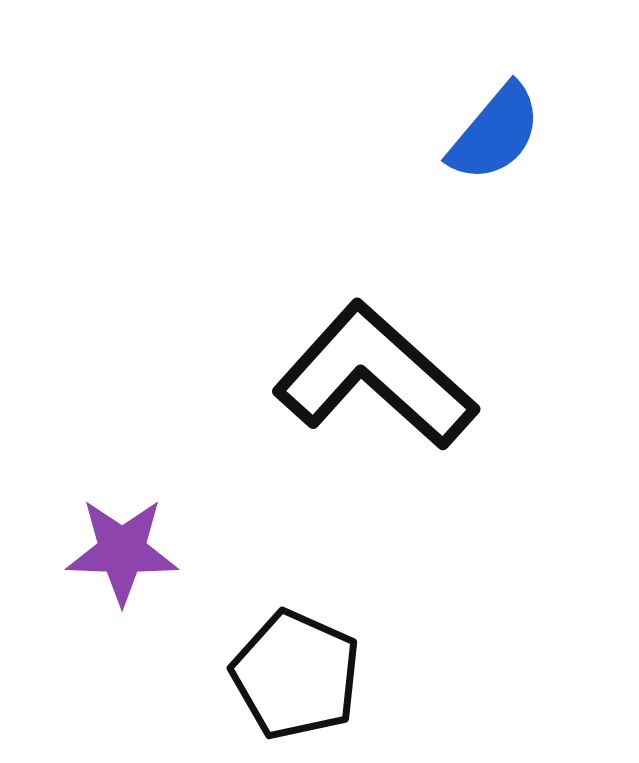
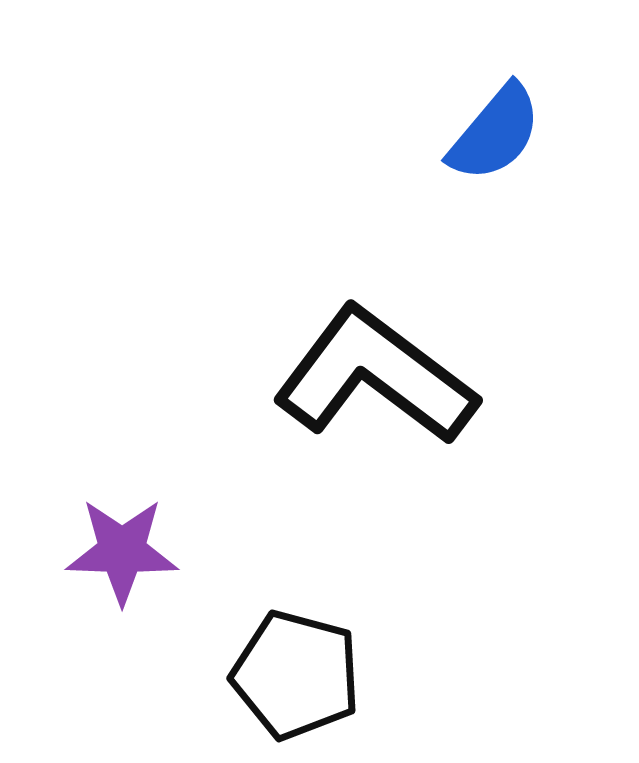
black L-shape: rotated 5 degrees counterclockwise
black pentagon: rotated 9 degrees counterclockwise
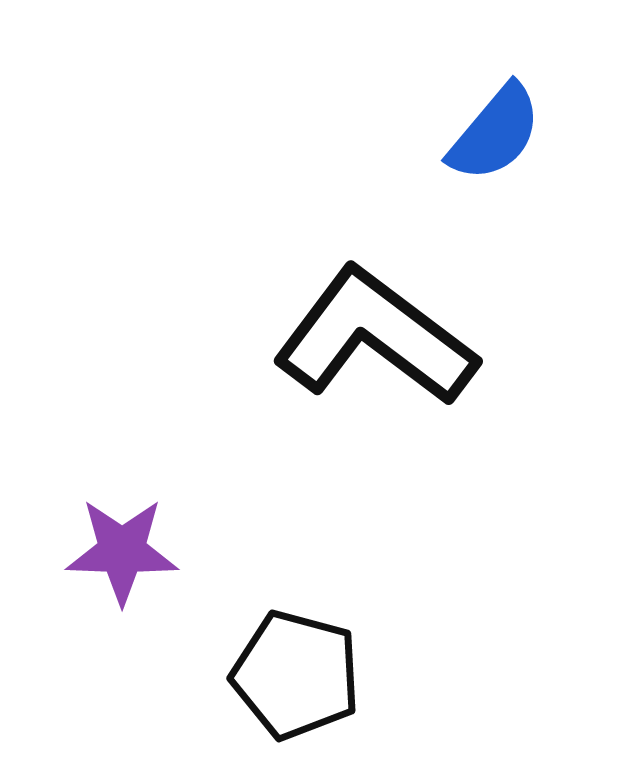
black L-shape: moved 39 px up
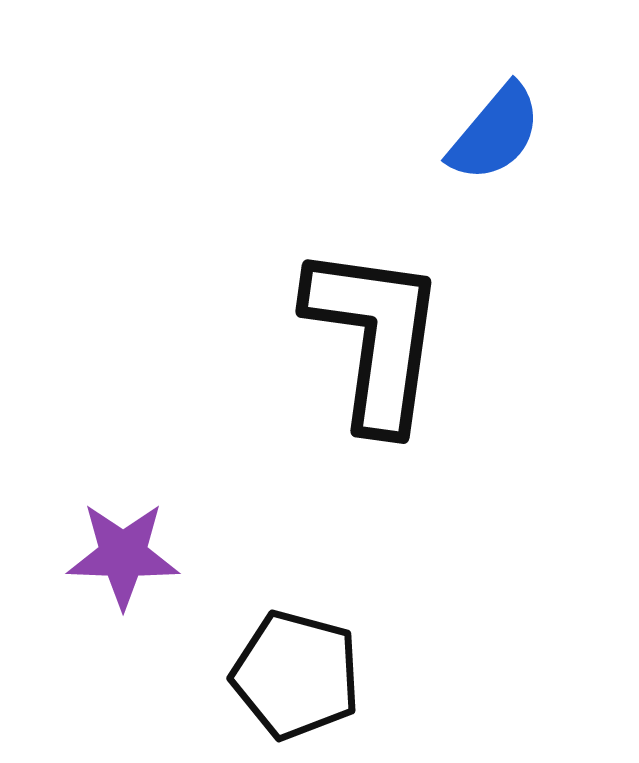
black L-shape: rotated 61 degrees clockwise
purple star: moved 1 px right, 4 px down
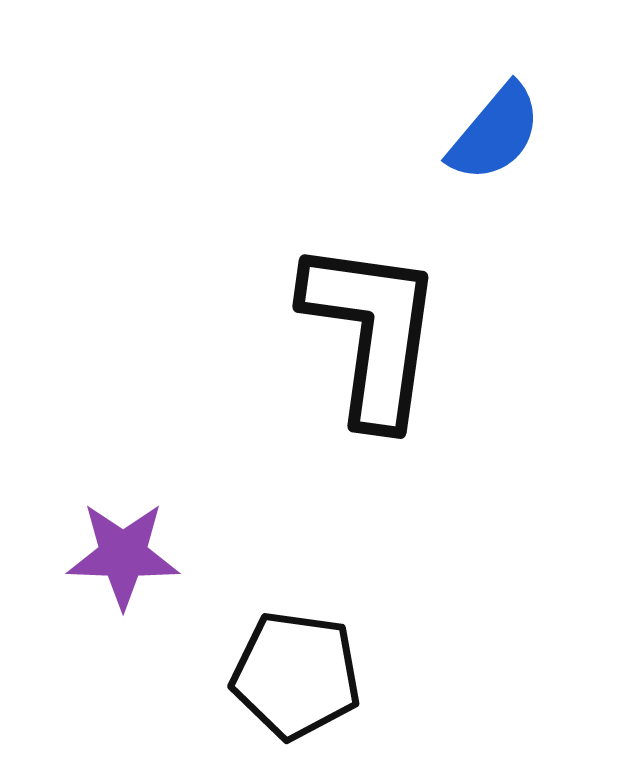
black L-shape: moved 3 px left, 5 px up
black pentagon: rotated 7 degrees counterclockwise
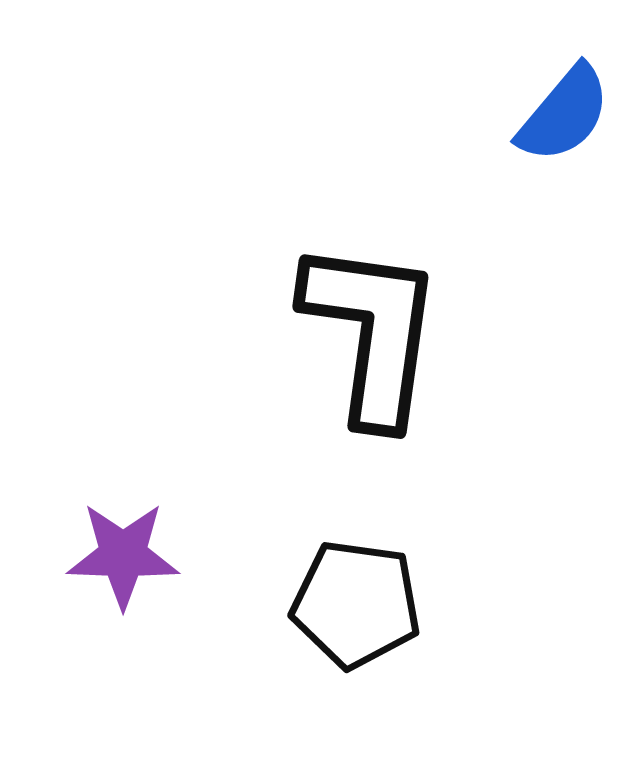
blue semicircle: moved 69 px right, 19 px up
black pentagon: moved 60 px right, 71 px up
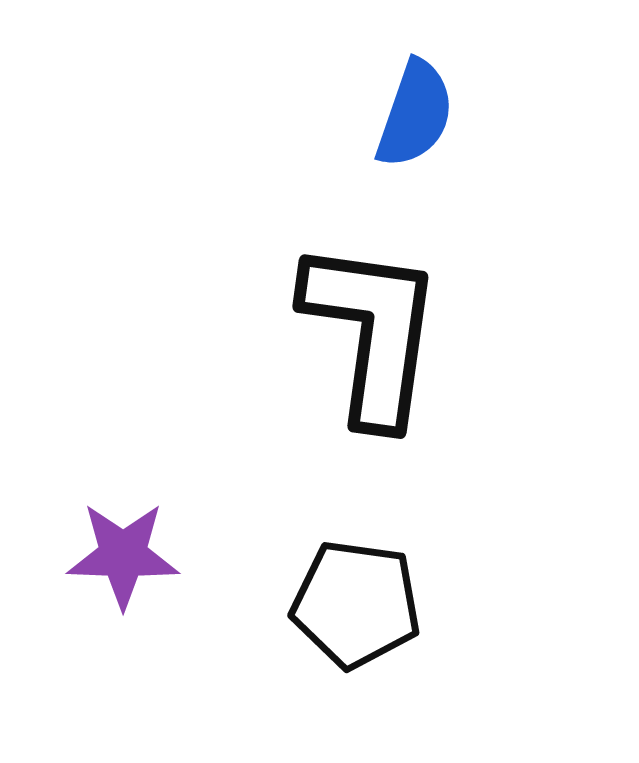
blue semicircle: moved 149 px left; rotated 21 degrees counterclockwise
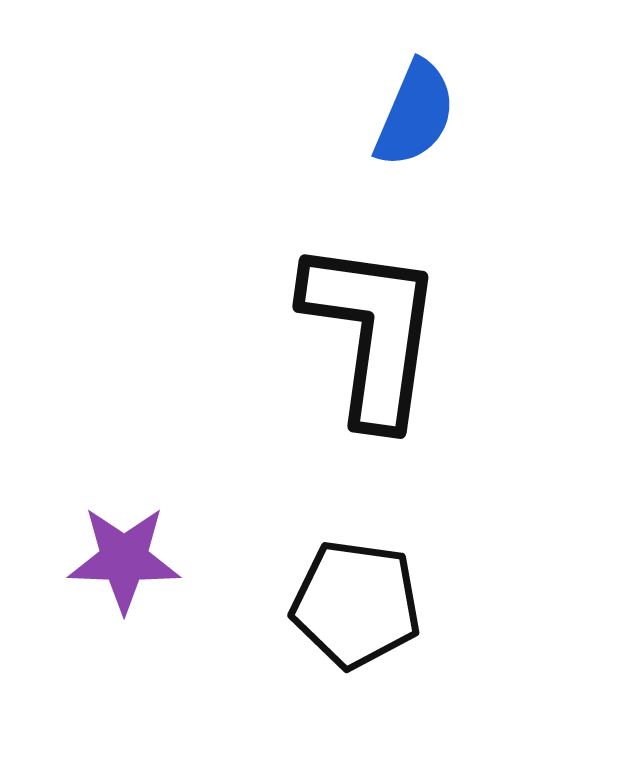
blue semicircle: rotated 4 degrees clockwise
purple star: moved 1 px right, 4 px down
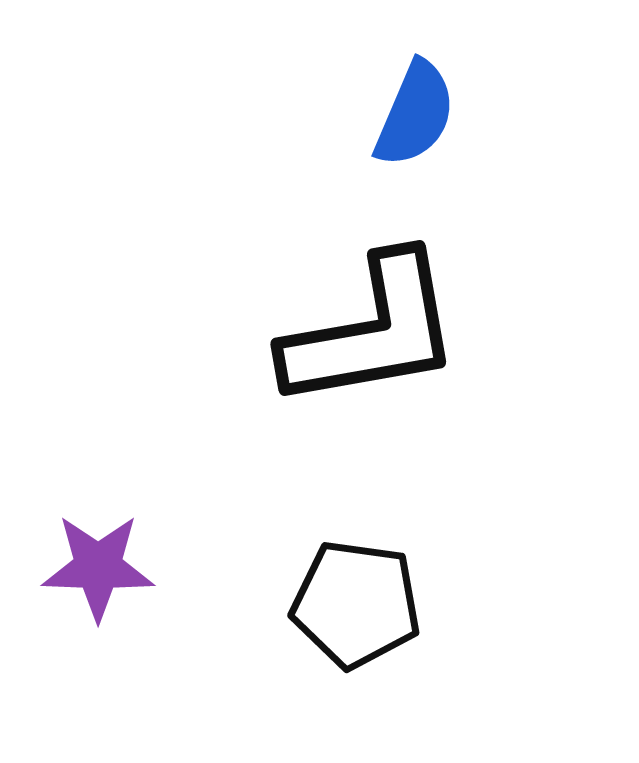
black L-shape: rotated 72 degrees clockwise
purple star: moved 26 px left, 8 px down
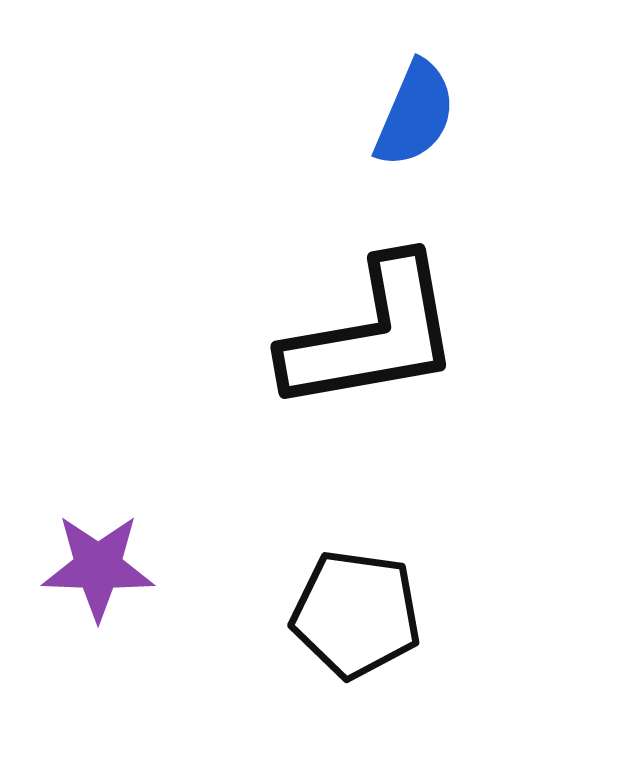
black L-shape: moved 3 px down
black pentagon: moved 10 px down
